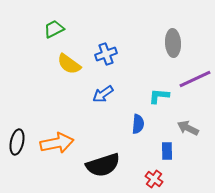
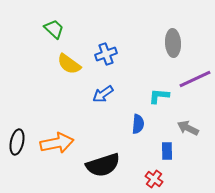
green trapezoid: rotated 70 degrees clockwise
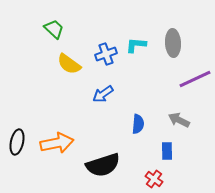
cyan L-shape: moved 23 px left, 51 px up
gray arrow: moved 9 px left, 8 px up
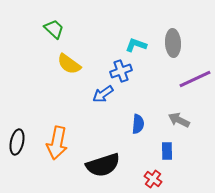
cyan L-shape: rotated 15 degrees clockwise
blue cross: moved 15 px right, 17 px down
orange arrow: rotated 112 degrees clockwise
red cross: moved 1 px left
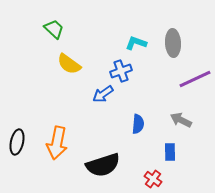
cyan L-shape: moved 2 px up
gray arrow: moved 2 px right
blue rectangle: moved 3 px right, 1 px down
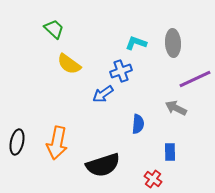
gray arrow: moved 5 px left, 12 px up
